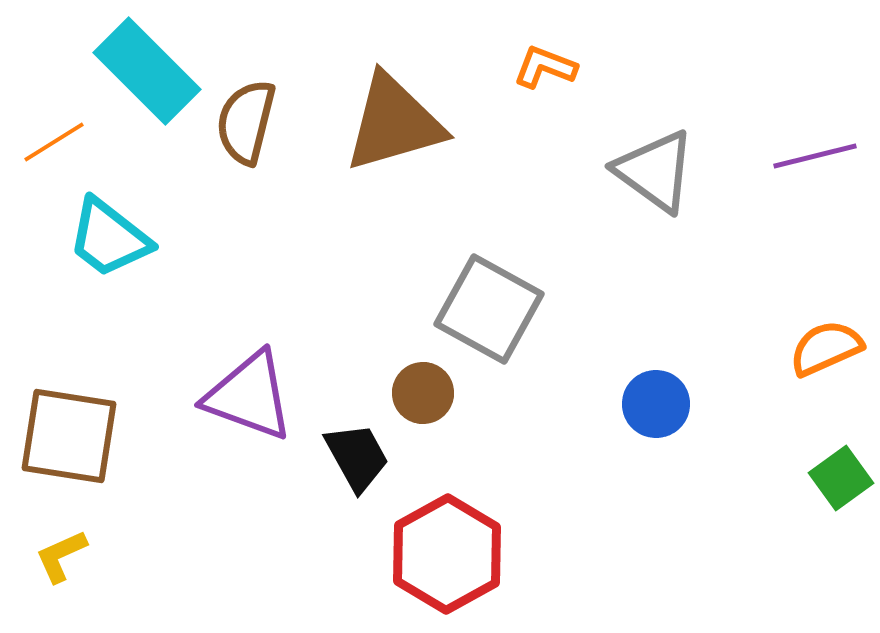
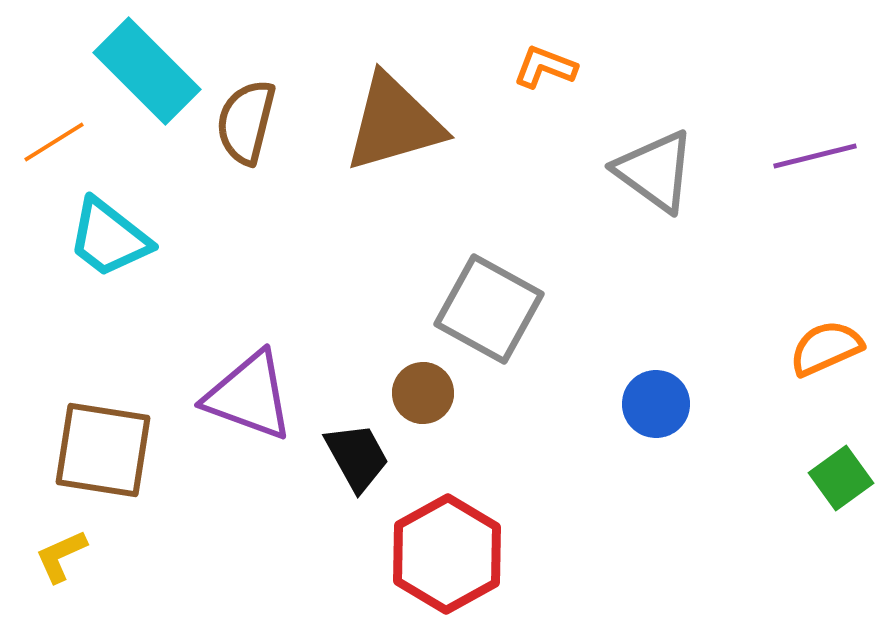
brown square: moved 34 px right, 14 px down
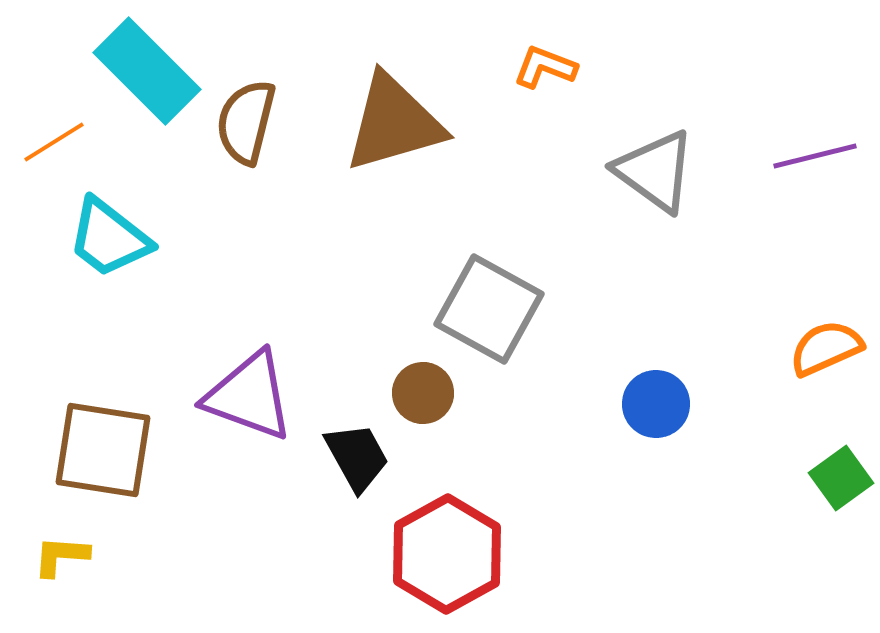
yellow L-shape: rotated 28 degrees clockwise
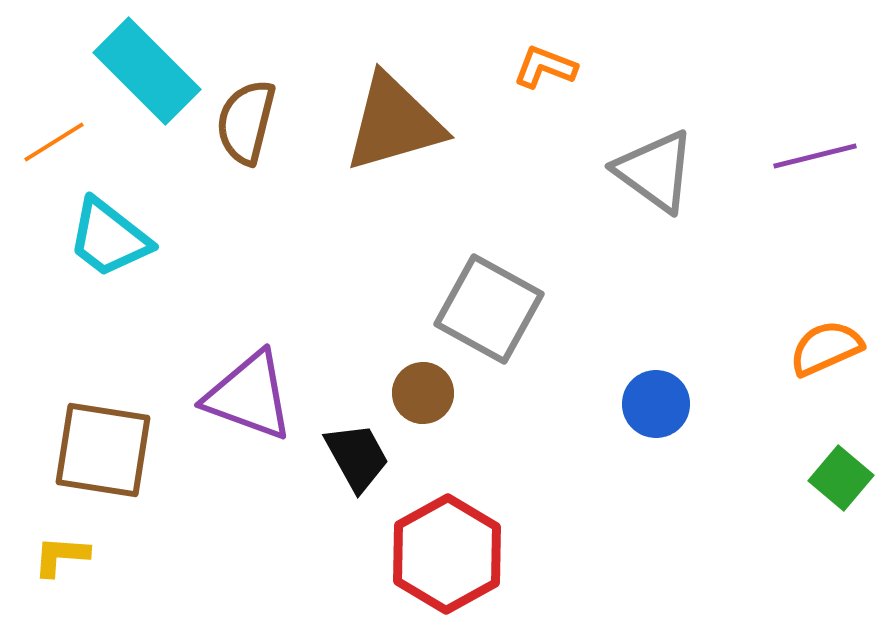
green square: rotated 14 degrees counterclockwise
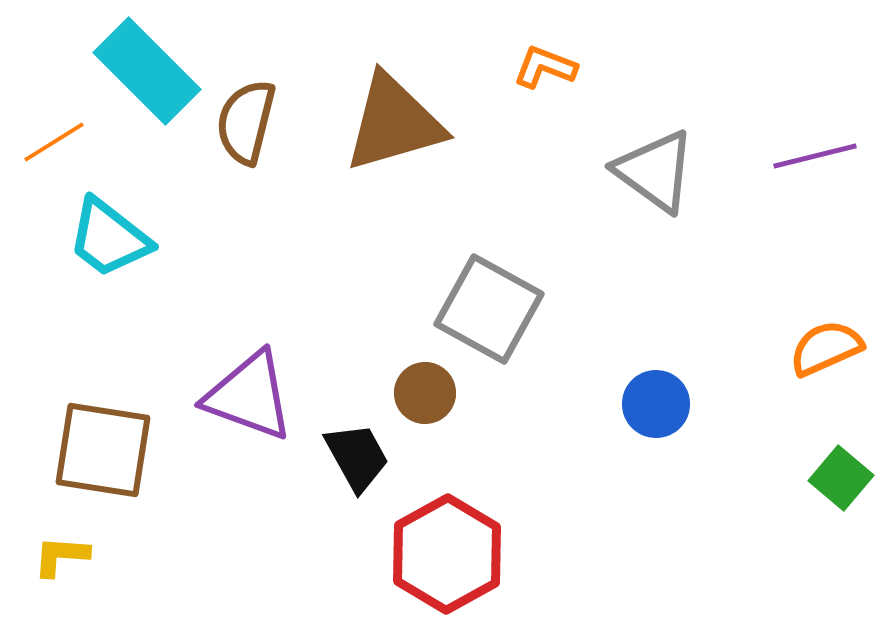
brown circle: moved 2 px right
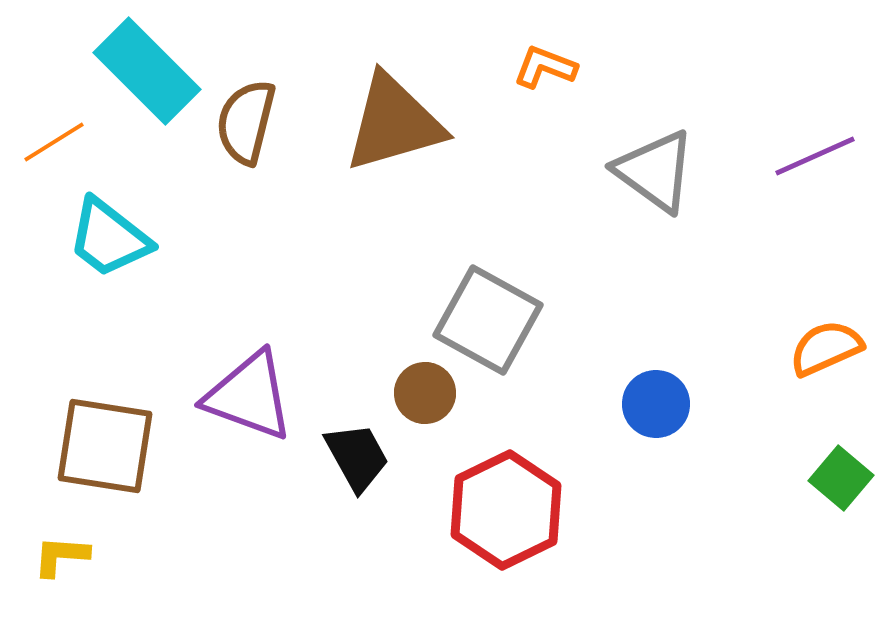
purple line: rotated 10 degrees counterclockwise
gray square: moved 1 px left, 11 px down
brown square: moved 2 px right, 4 px up
red hexagon: moved 59 px right, 44 px up; rotated 3 degrees clockwise
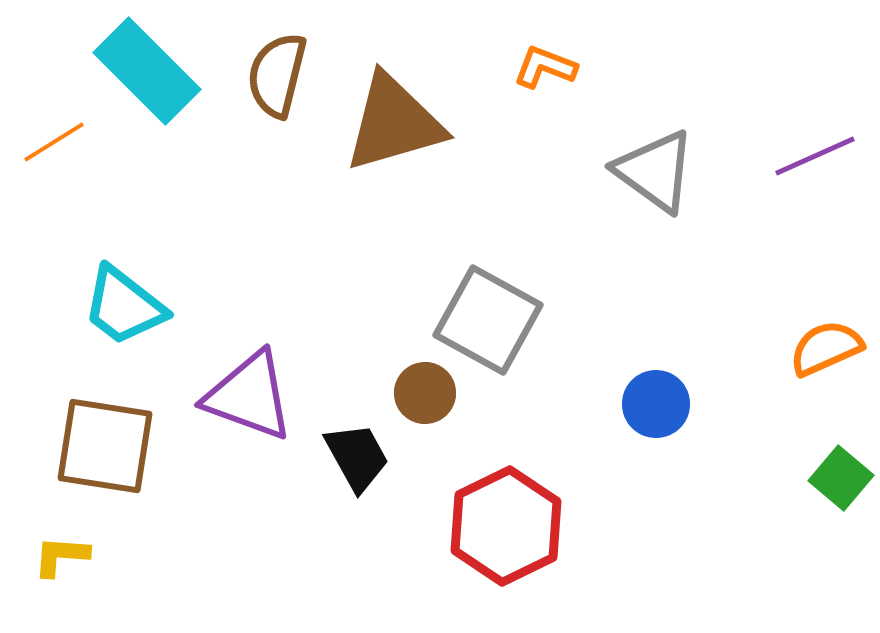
brown semicircle: moved 31 px right, 47 px up
cyan trapezoid: moved 15 px right, 68 px down
red hexagon: moved 16 px down
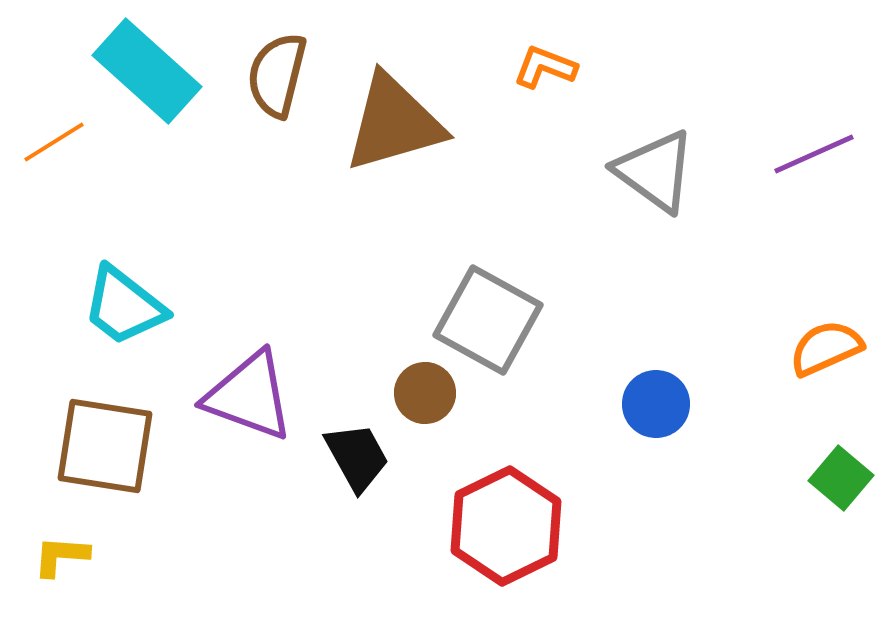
cyan rectangle: rotated 3 degrees counterclockwise
purple line: moved 1 px left, 2 px up
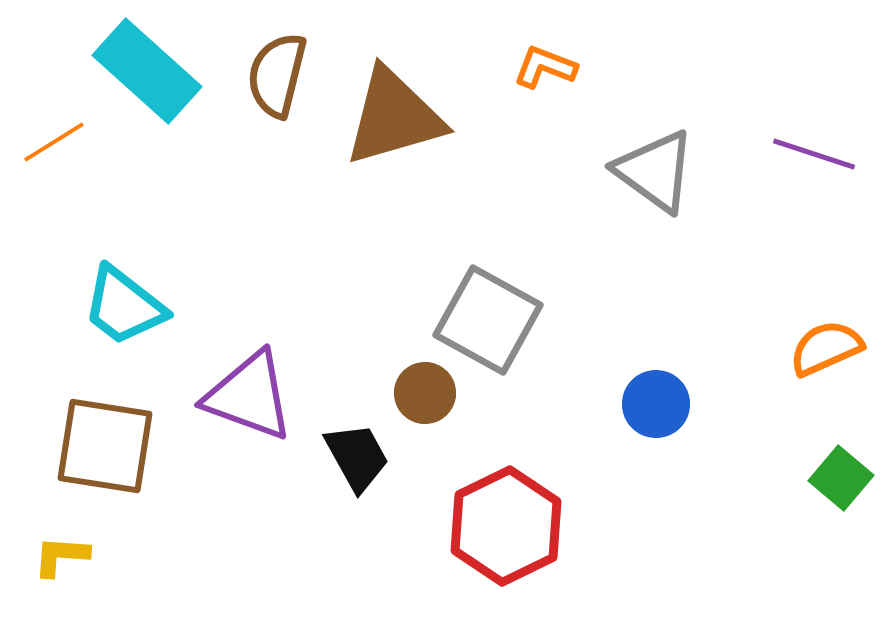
brown triangle: moved 6 px up
purple line: rotated 42 degrees clockwise
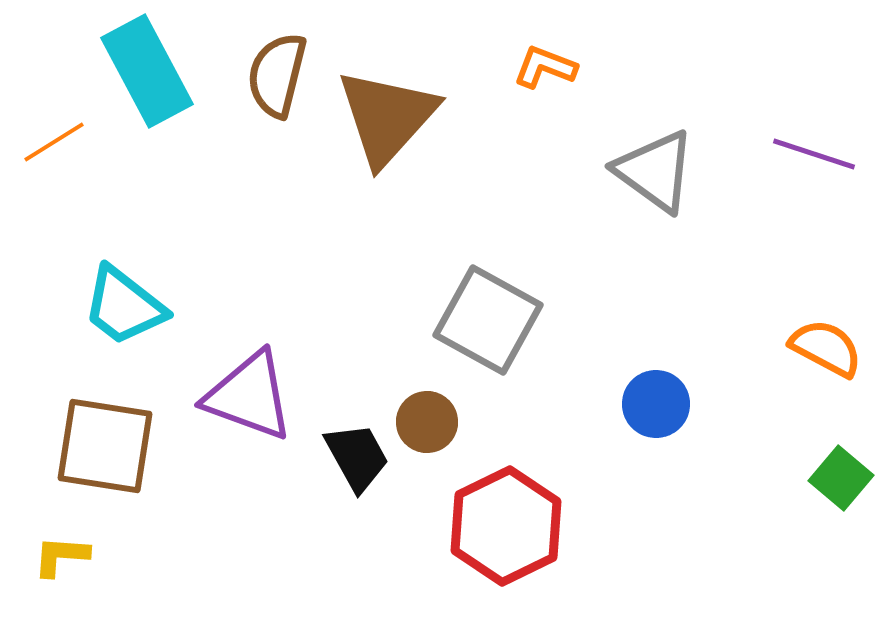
cyan rectangle: rotated 20 degrees clockwise
brown triangle: moved 7 px left; rotated 32 degrees counterclockwise
orange semicircle: rotated 52 degrees clockwise
brown circle: moved 2 px right, 29 px down
